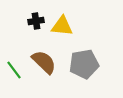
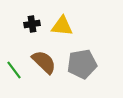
black cross: moved 4 px left, 3 px down
gray pentagon: moved 2 px left
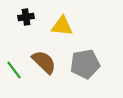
black cross: moved 6 px left, 7 px up
gray pentagon: moved 3 px right
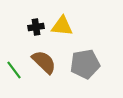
black cross: moved 10 px right, 10 px down
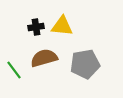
brown semicircle: moved 4 px up; rotated 60 degrees counterclockwise
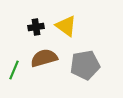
yellow triangle: moved 4 px right; rotated 30 degrees clockwise
gray pentagon: moved 1 px down
green line: rotated 60 degrees clockwise
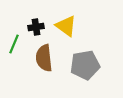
brown semicircle: rotated 80 degrees counterclockwise
green line: moved 26 px up
